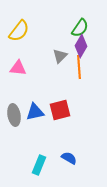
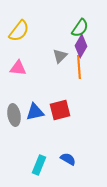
blue semicircle: moved 1 px left, 1 px down
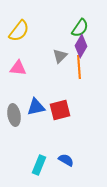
blue triangle: moved 1 px right, 5 px up
blue semicircle: moved 2 px left, 1 px down
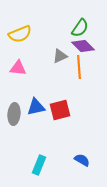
yellow semicircle: moved 1 px right, 3 px down; rotated 30 degrees clockwise
purple diamond: moved 2 px right; rotated 75 degrees counterclockwise
gray triangle: rotated 21 degrees clockwise
gray ellipse: moved 1 px up; rotated 15 degrees clockwise
blue semicircle: moved 16 px right
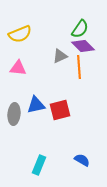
green semicircle: moved 1 px down
blue triangle: moved 2 px up
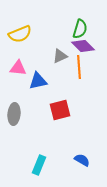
green semicircle: rotated 18 degrees counterclockwise
blue triangle: moved 2 px right, 24 px up
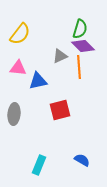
yellow semicircle: rotated 30 degrees counterclockwise
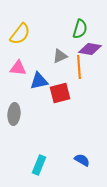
purple diamond: moved 7 px right, 3 px down; rotated 35 degrees counterclockwise
blue triangle: moved 1 px right
red square: moved 17 px up
